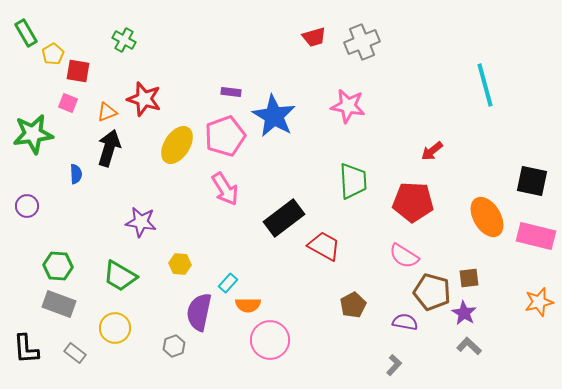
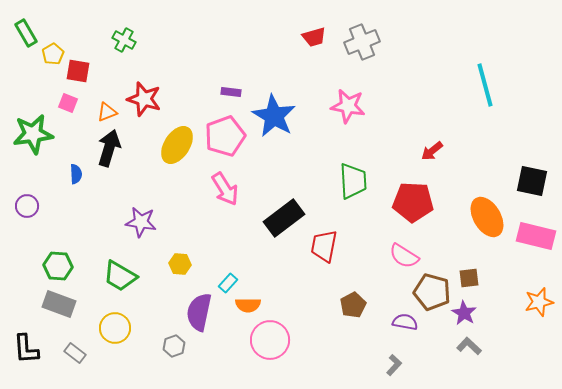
red trapezoid at (324, 246): rotated 108 degrees counterclockwise
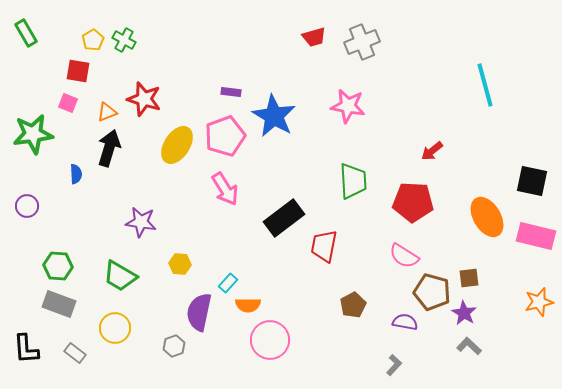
yellow pentagon at (53, 54): moved 40 px right, 14 px up
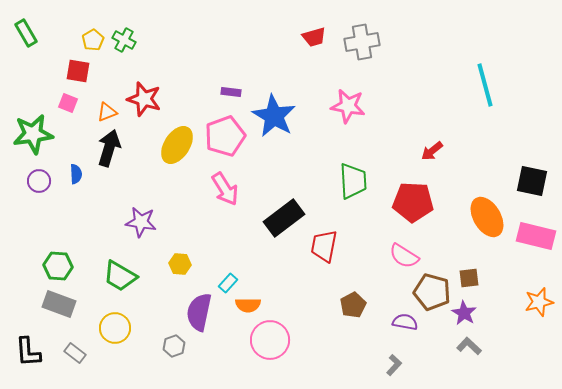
gray cross at (362, 42): rotated 12 degrees clockwise
purple circle at (27, 206): moved 12 px right, 25 px up
black L-shape at (26, 349): moved 2 px right, 3 px down
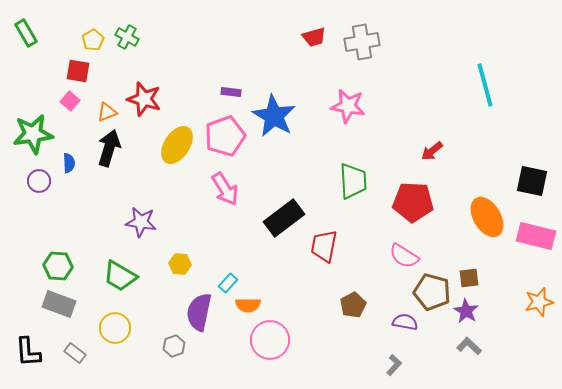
green cross at (124, 40): moved 3 px right, 3 px up
pink square at (68, 103): moved 2 px right, 2 px up; rotated 18 degrees clockwise
blue semicircle at (76, 174): moved 7 px left, 11 px up
purple star at (464, 313): moved 2 px right, 2 px up
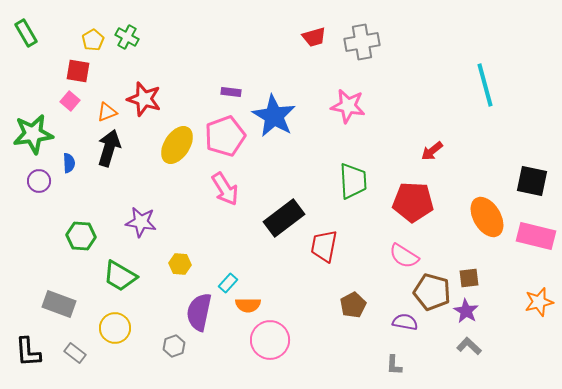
green hexagon at (58, 266): moved 23 px right, 30 px up
gray L-shape at (394, 365): rotated 140 degrees clockwise
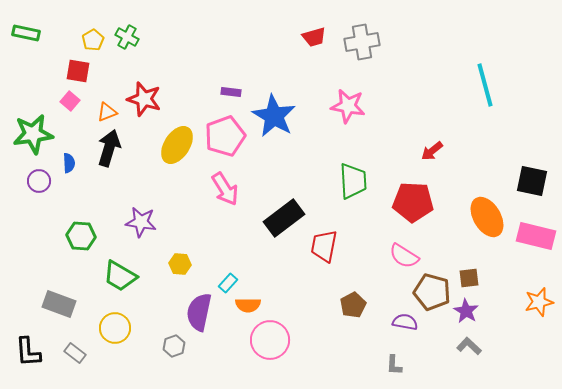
green rectangle at (26, 33): rotated 48 degrees counterclockwise
